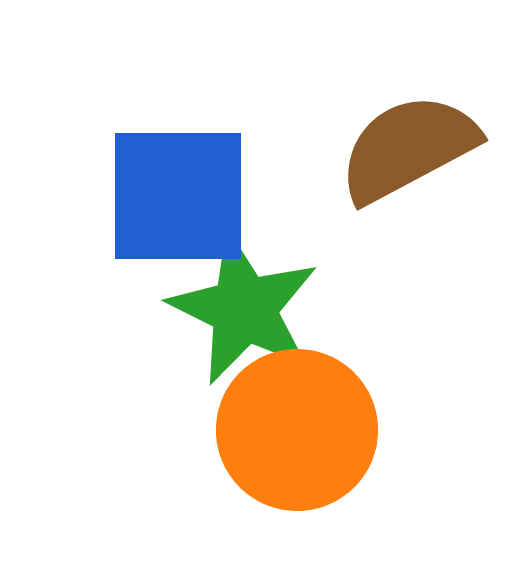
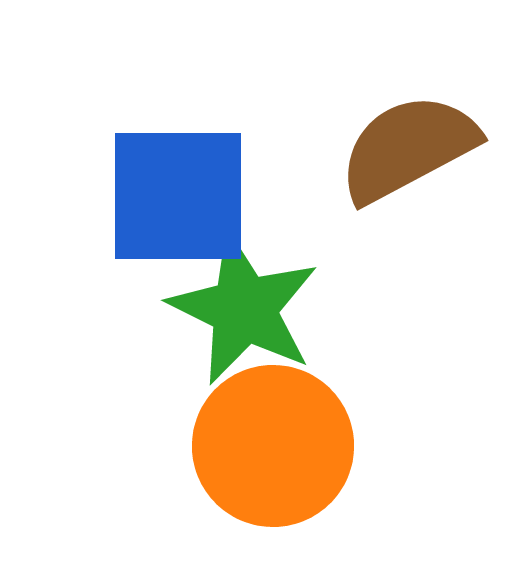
orange circle: moved 24 px left, 16 px down
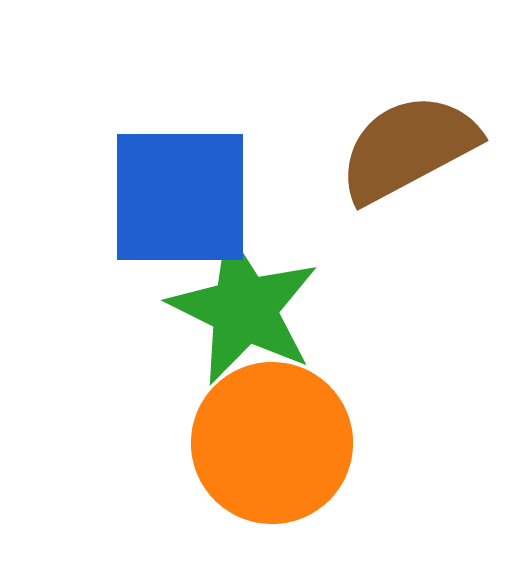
blue square: moved 2 px right, 1 px down
orange circle: moved 1 px left, 3 px up
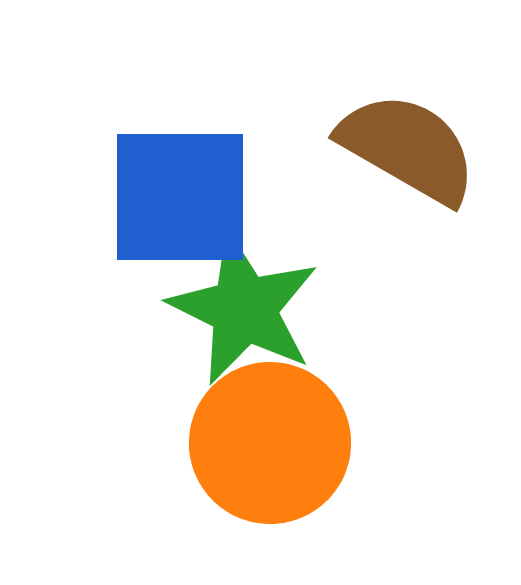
brown semicircle: rotated 58 degrees clockwise
orange circle: moved 2 px left
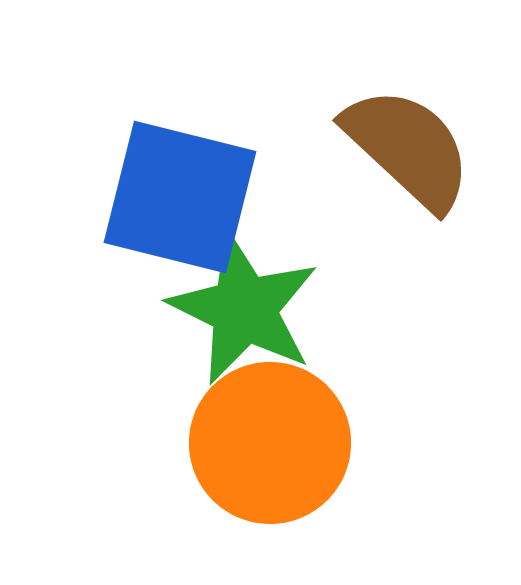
brown semicircle: rotated 13 degrees clockwise
blue square: rotated 14 degrees clockwise
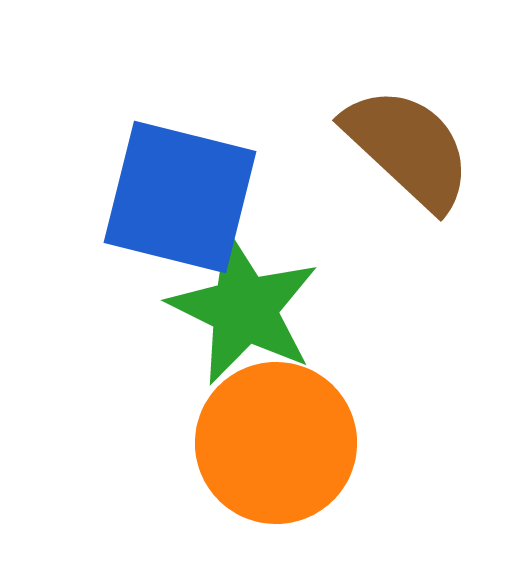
orange circle: moved 6 px right
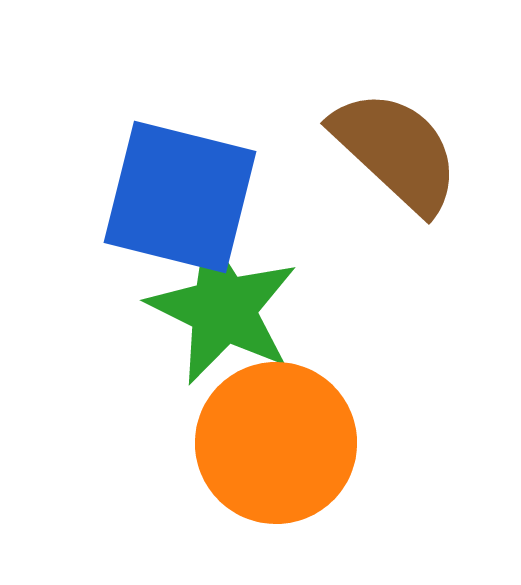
brown semicircle: moved 12 px left, 3 px down
green star: moved 21 px left
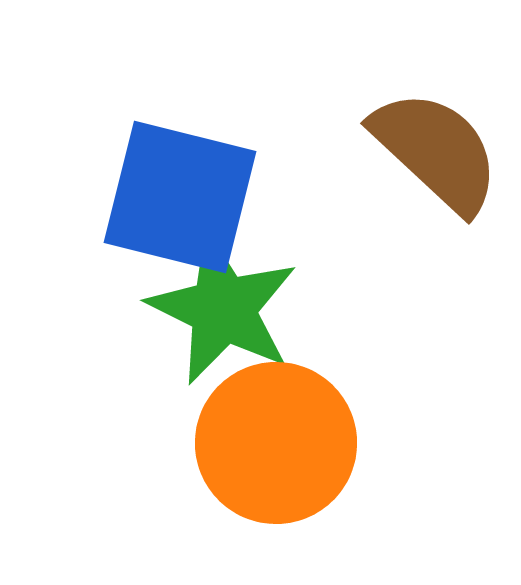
brown semicircle: moved 40 px right
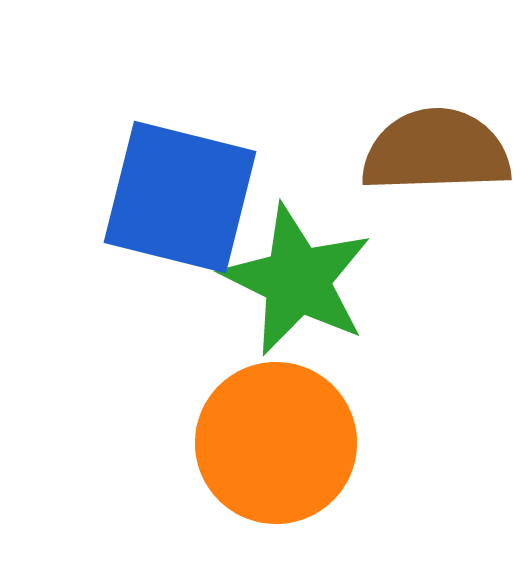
brown semicircle: rotated 45 degrees counterclockwise
green star: moved 74 px right, 29 px up
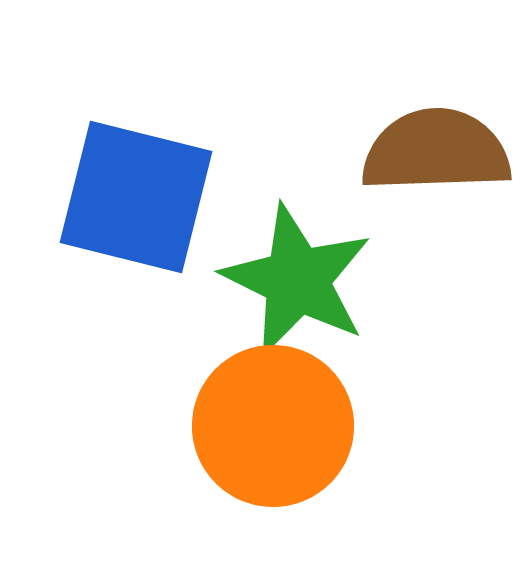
blue square: moved 44 px left
orange circle: moved 3 px left, 17 px up
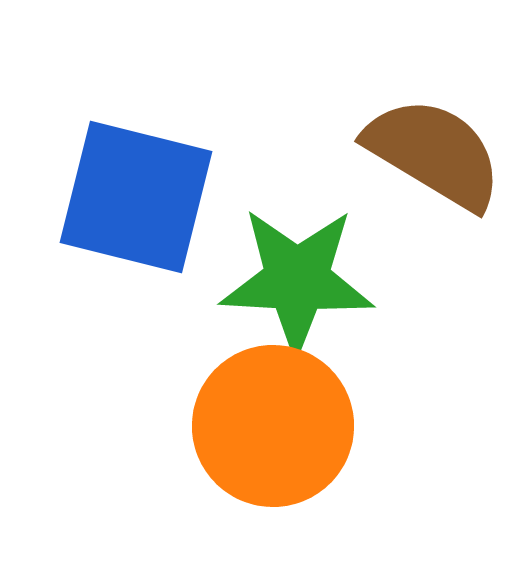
brown semicircle: moved 2 px left, 2 px down; rotated 33 degrees clockwise
green star: rotated 23 degrees counterclockwise
